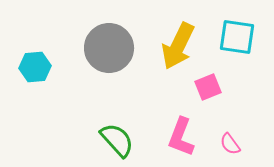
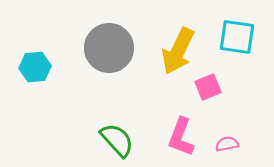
yellow arrow: moved 5 px down
pink semicircle: moved 3 px left; rotated 115 degrees clockwise
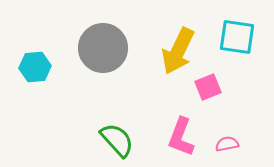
gray circle: moved 6 px left
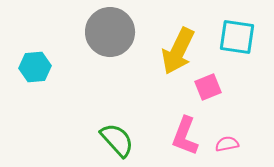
gray circle: moved 7 px right, 16 px up
pink L-shape: moved 4 px right, 1 px up
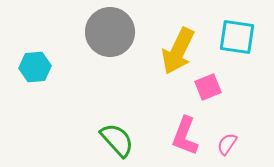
pink semicircle: rotated 45 degrees counterclockwise
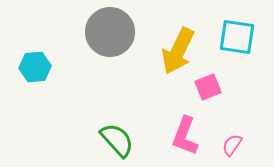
pink semicircle: moved 5 px right, 1 px down
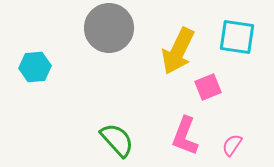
gray circle: moved 1 px left, 4 px up
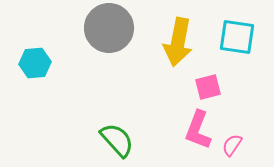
yellow arrow: moved 9 px up; rotated 15 degrees counterclockwise
cyan hexagon: moved 4 px up
pink square: rotated 8 degrees clockwise
pink L-shape: moved 13 px right, 6 px up
